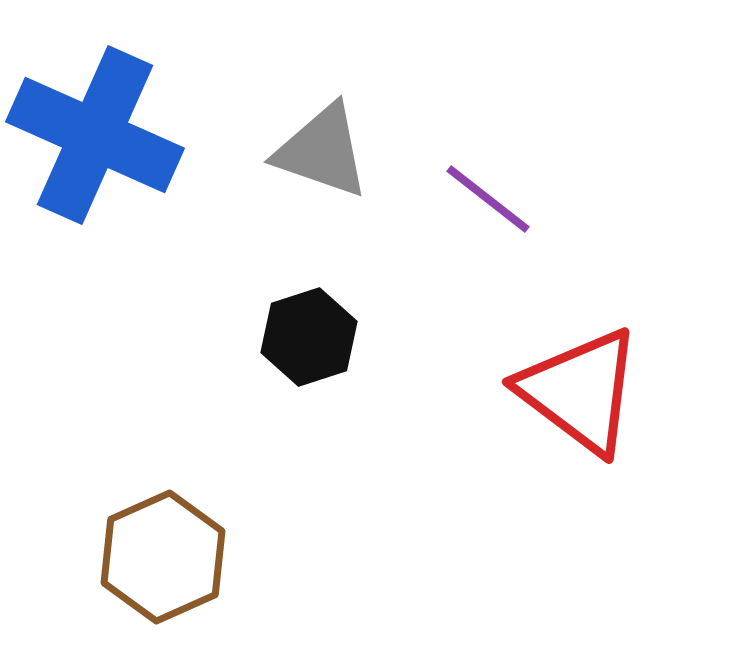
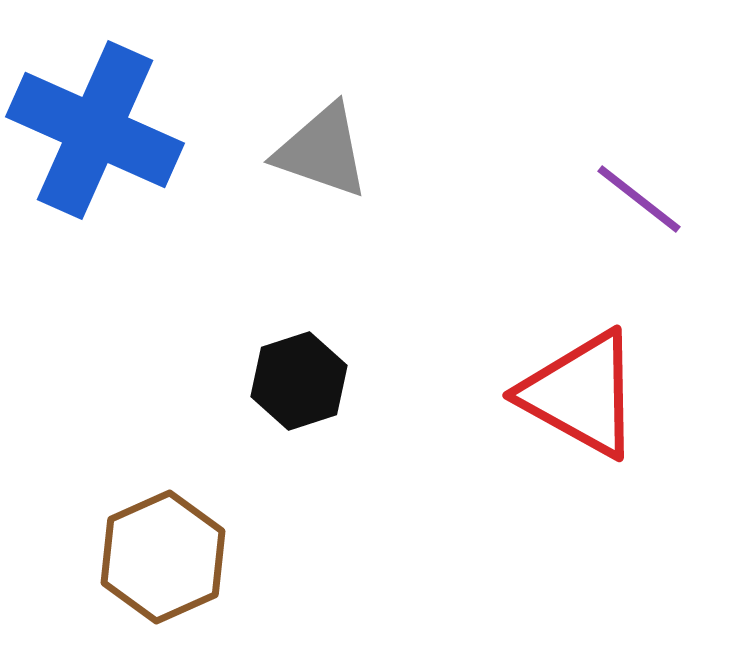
blue cross: moved 5 px up
purple line: moved 151 px right
black hexagon: moved 10 px left, 44 px down
red triangle: moved 1 px right, 3 px down; rotated 8 degrees counterclockwise
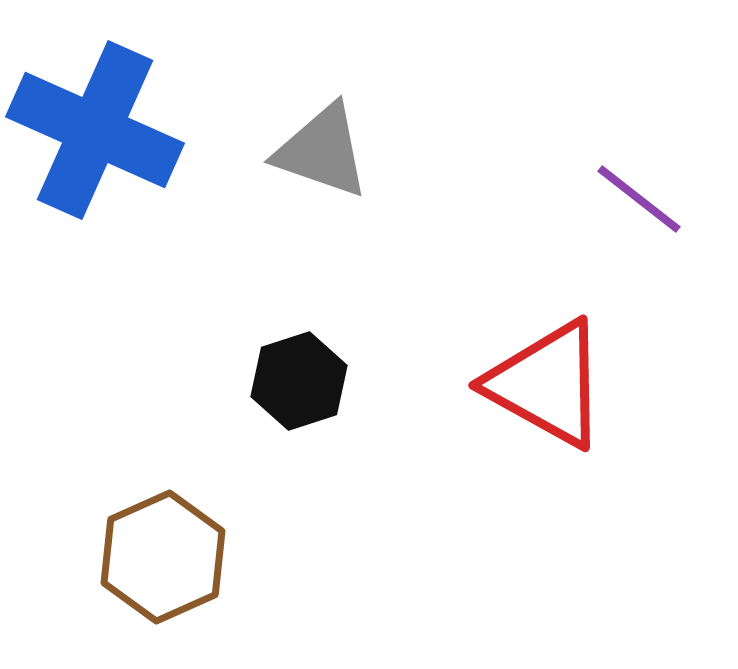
red triangle: moved 34 px left, 10 px up
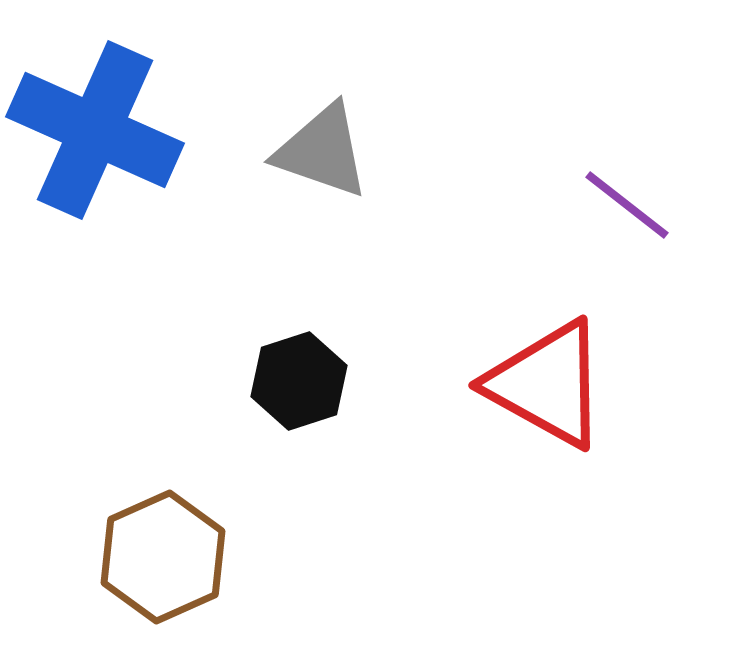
purple line: moved 12 px left, 6 px down
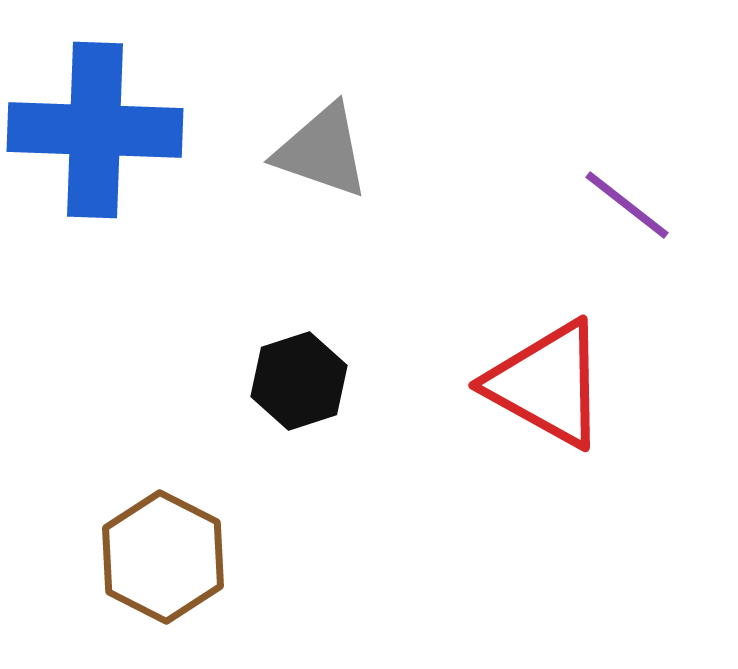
blue cross: rotated 22 degrees counterclockwise
brown hexagon: rotated 9 degrees counterclockwise
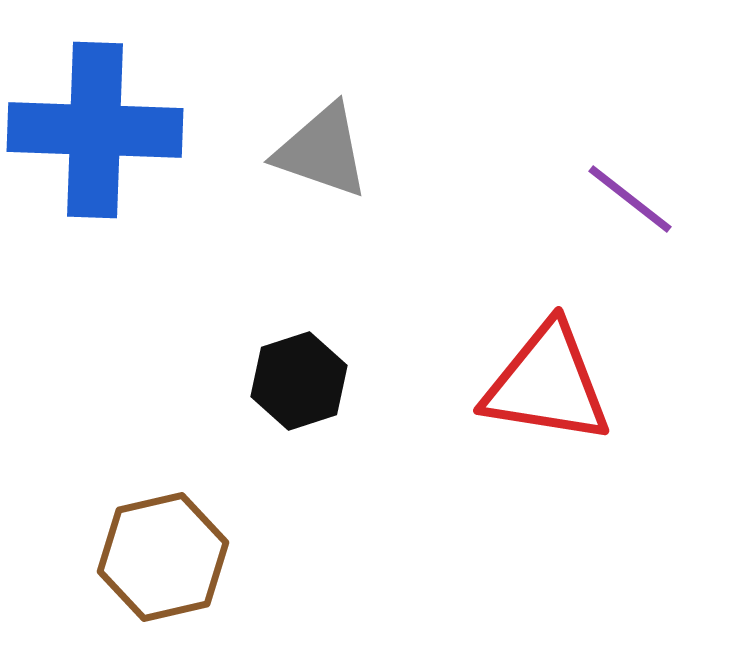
purple line: moved 3 px right, 6 px up
red triangle: rotated 20 degrees counterclockwise
brown hexagon: rotated 20 degrees clockwise
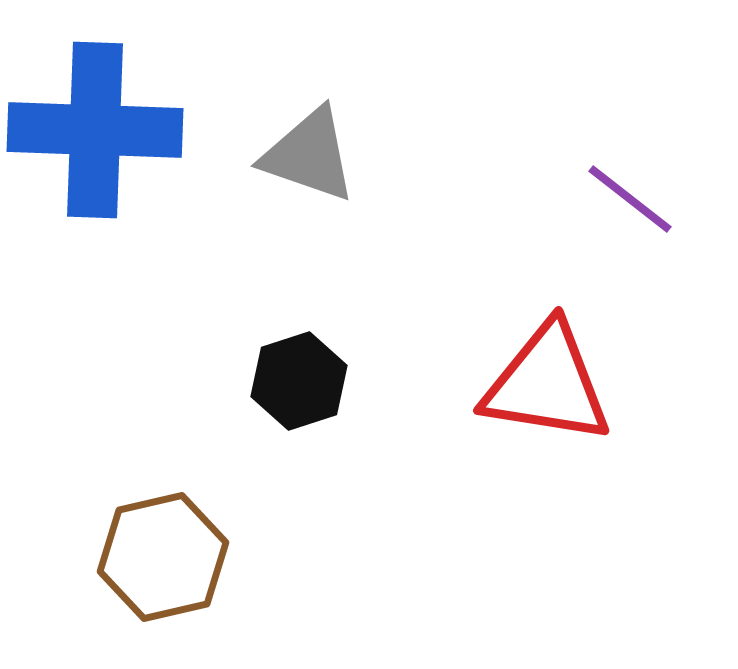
gray triangle: moved 13 px left, 4 px down
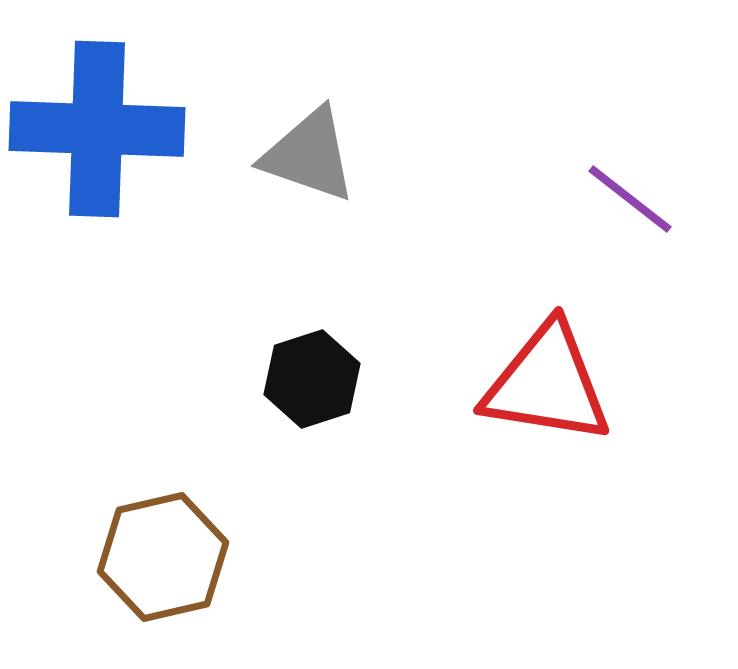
blue cross: moved 2 px right, 1 px up
black hexagon: moved 13 px right, 2 px up
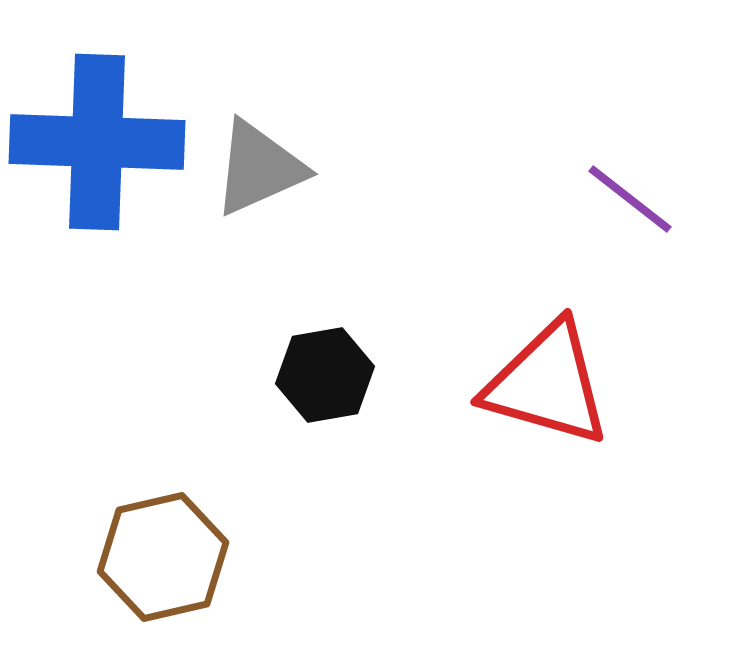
blue cross: moved 13 px down
gray triangle: moved 50 px left, 13 px down; rotated 43 degrees counterclockwise
black hexagon: moved 13 px right, 4 px up; rotated 8 degrees clockwise
red triangle: rotated 7 degrees clockwise
